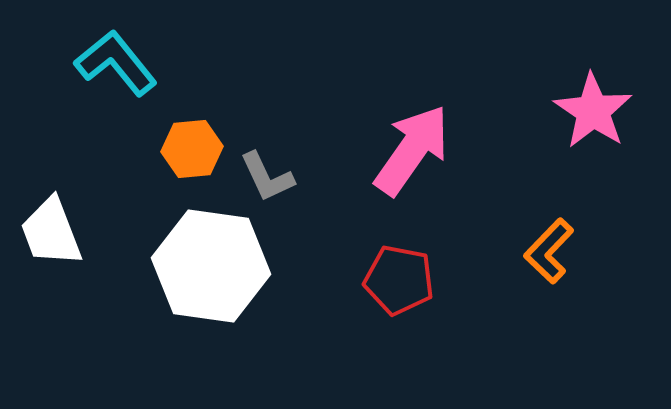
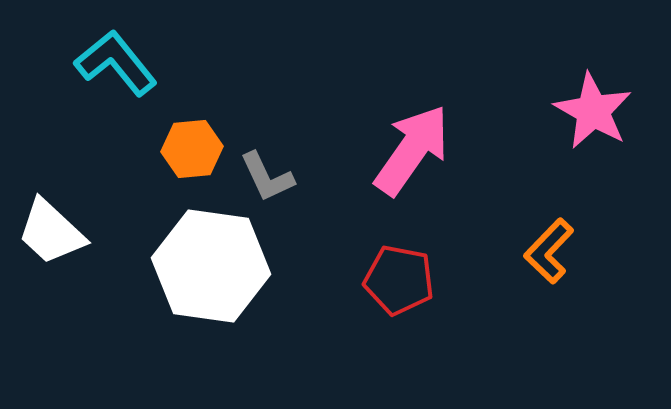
pink star: rotated 4 degrees counterclockwise
white trapezoid: rotated 26 degrees counterclockwise
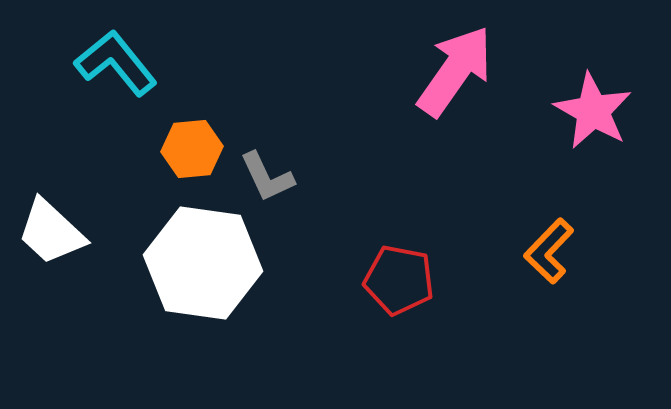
pink arrow: moved 43 px right, 79 px up
white hexagon: moved 8 px left, 3 px up
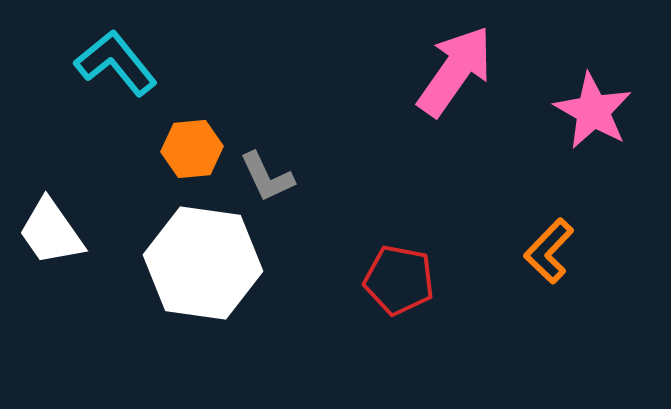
white trapezoid: rotated 12 degrees clockwise
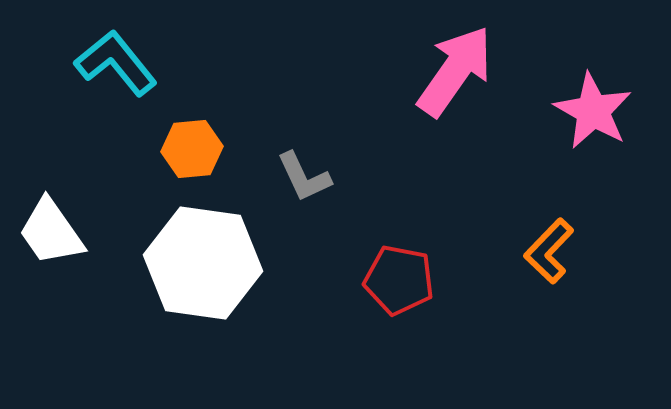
gray L-shape: moved 37 px right
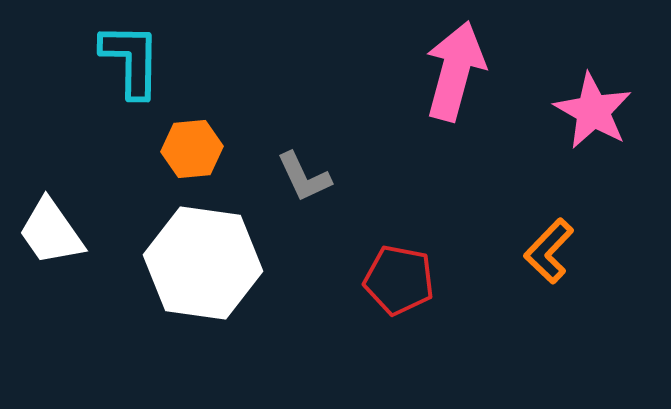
cyan L-shape: moved 15 px right, 3 px up; rotated 40 degrees clockwise
pink arrow: rotated 20 degrees counterclockwise
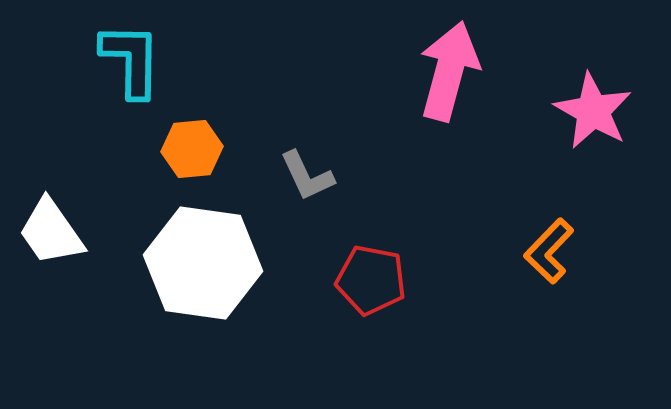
pink arrow: moved 6 px left
gray L-shape: moved 3 px right, 1 px up
red pentagon: moved 28 px left
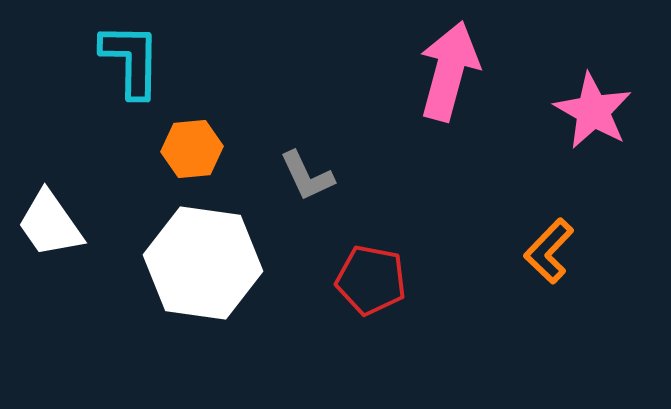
white trapezoid: moved 1 px left, 8 px up
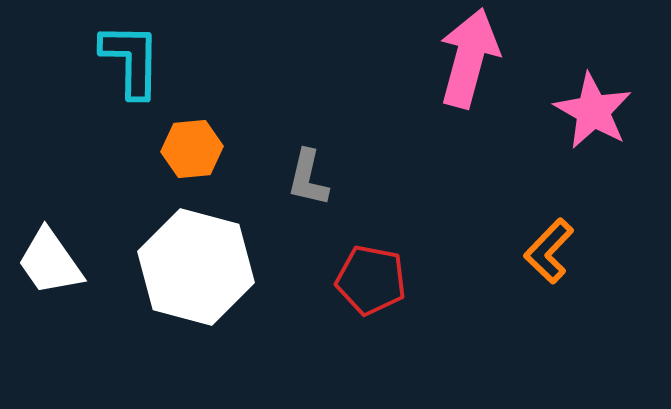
pink arrow: moved 20 px right, 13 px up
gray L-shape: moved 1 px right, 2 px down; rotated 38 degrees clockwise
white trapezoid: moved 38 px down
white hexagon: moved 7 px left, 4 px down; rotated 7 degrees clockwise
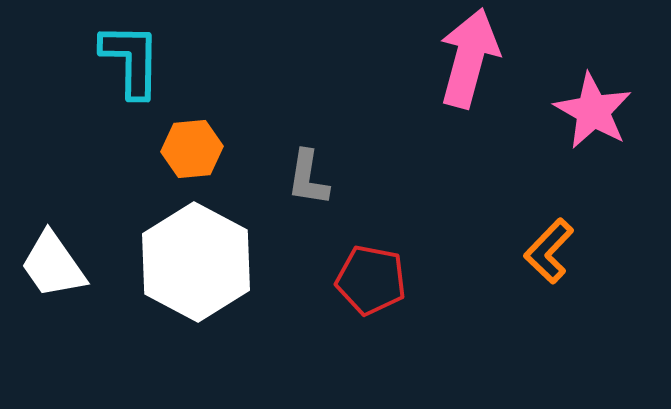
gray L-shape: rotated 4 degrees counterclockwise
white trapezoid: moved 3 px right, 3 px down
white hexagon: moved 5 px up; rotated 13 degrees clockwise
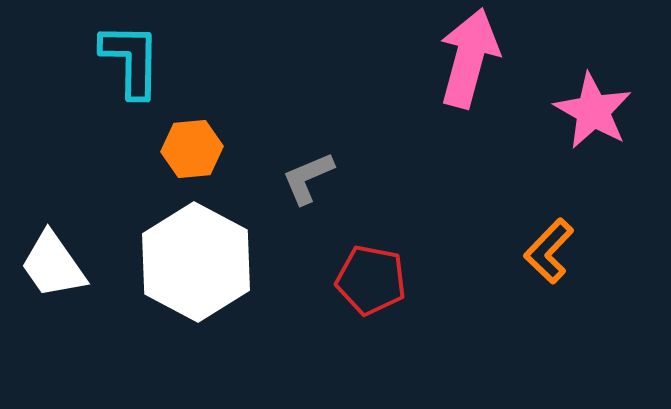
gray L-shape: rotated 58 degrees clockwise
